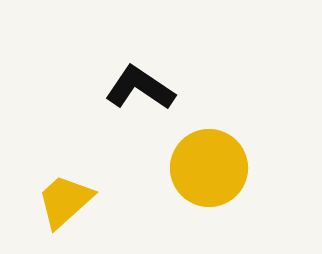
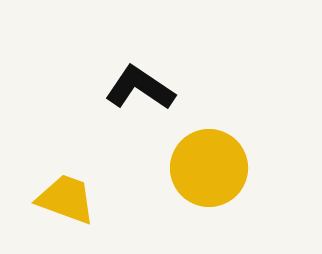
yellow trapezoid: moved 1 px right, 2 px up; rotated 62 degrees clockwise
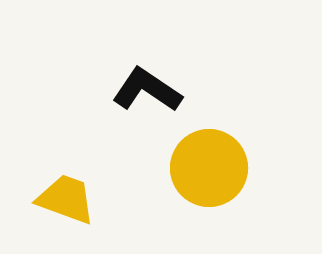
black L-shape: moved 7 px right, 2 px down
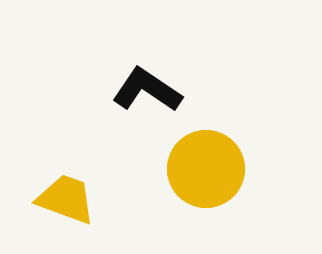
yellow circle: moved 3 px left, 1 px down
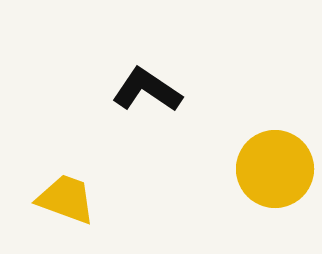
yellow circle: moved 69 px right
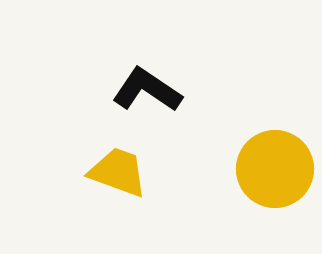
yellow trapezoid: moved 52 px right, 27 px up
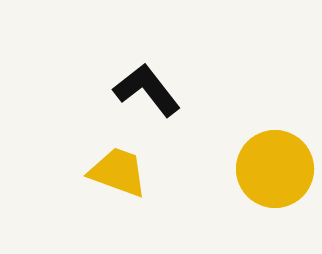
black L-shape: rotated 18 degrees clockwise
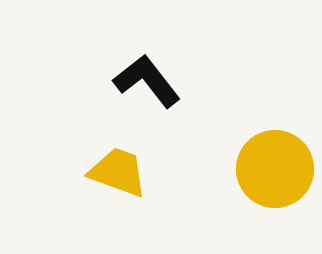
black L-shape: moved 9 px up
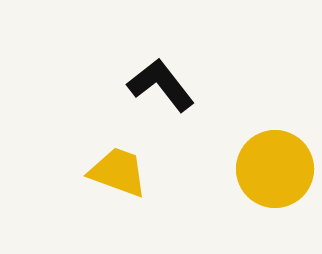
black L-shape: moved 14 px right, 4 px down
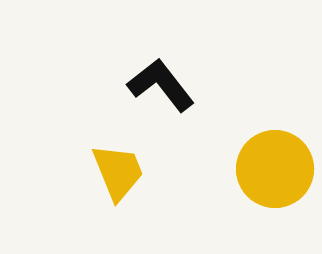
yellow trapezoid: rotated 48 degrees clockwise
